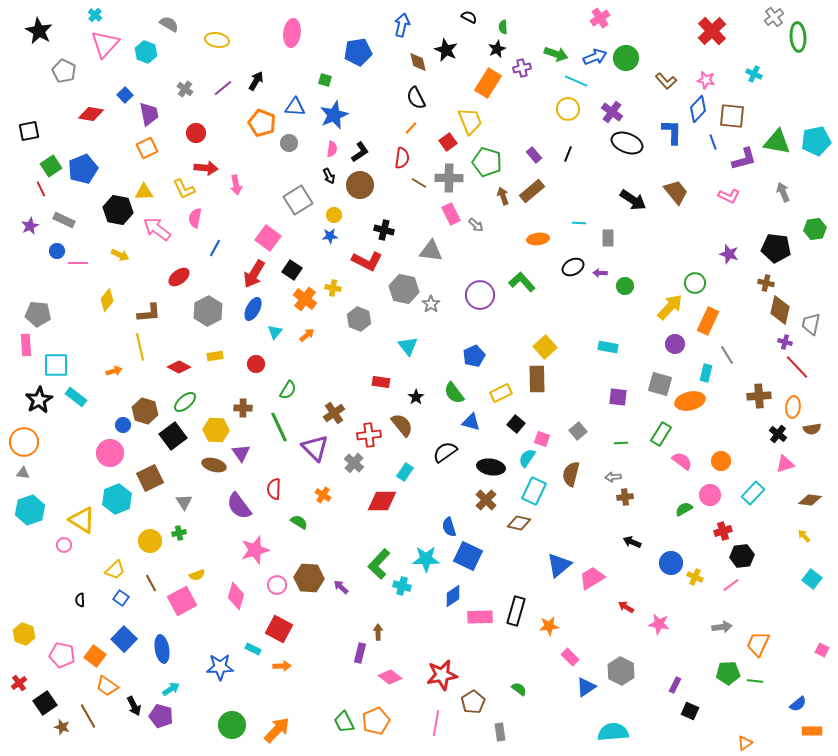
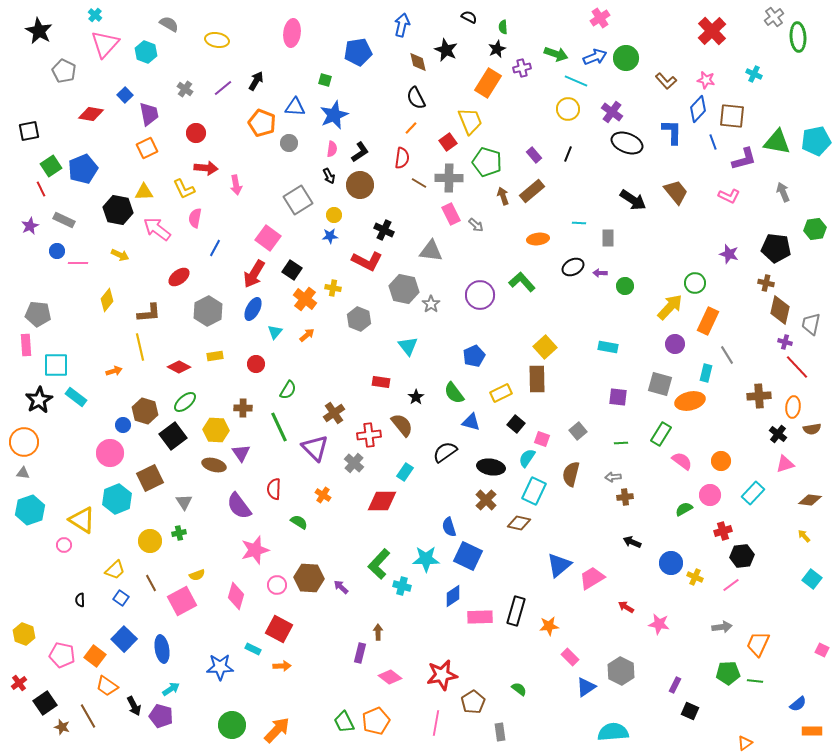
black cross at (384, 230): rotated 12 degrees clockwise
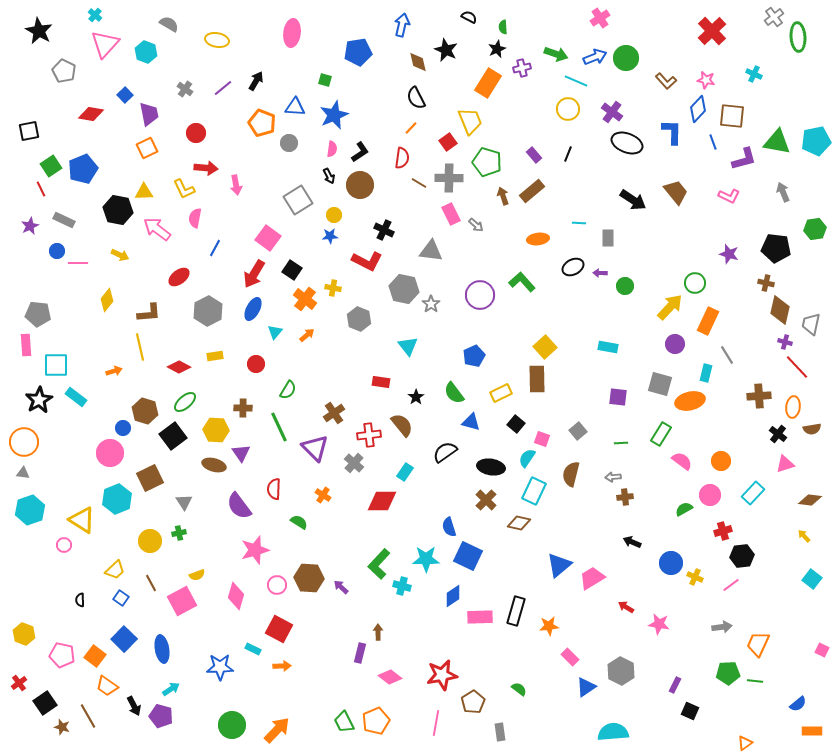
blue circle at (123, 425): moved 3 px down
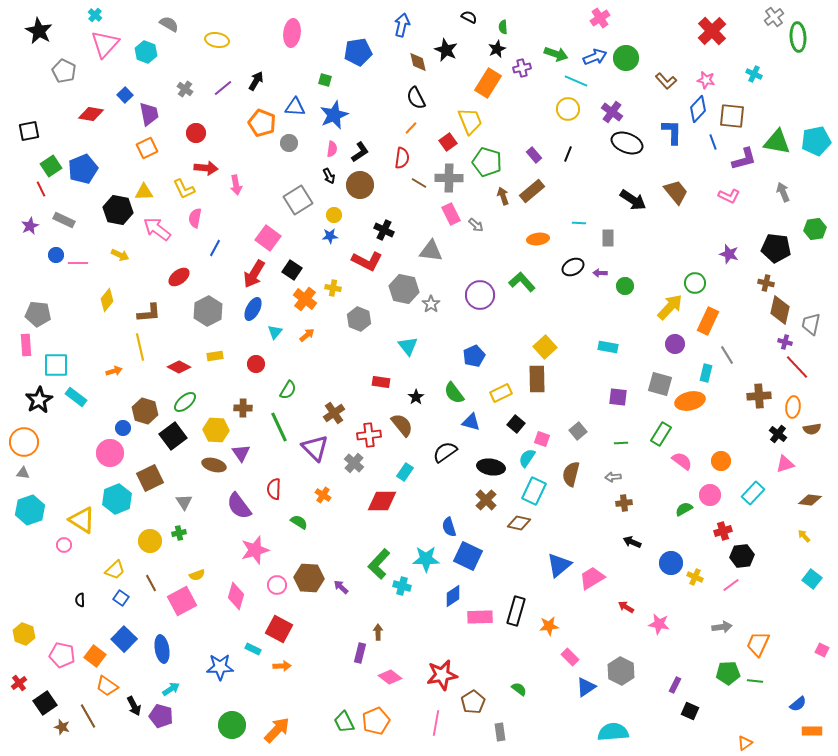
blue circle at (57, 251): moved 1 px left, 4 px down
brown cross at (625, 497): moved 1 px left, 6 px down
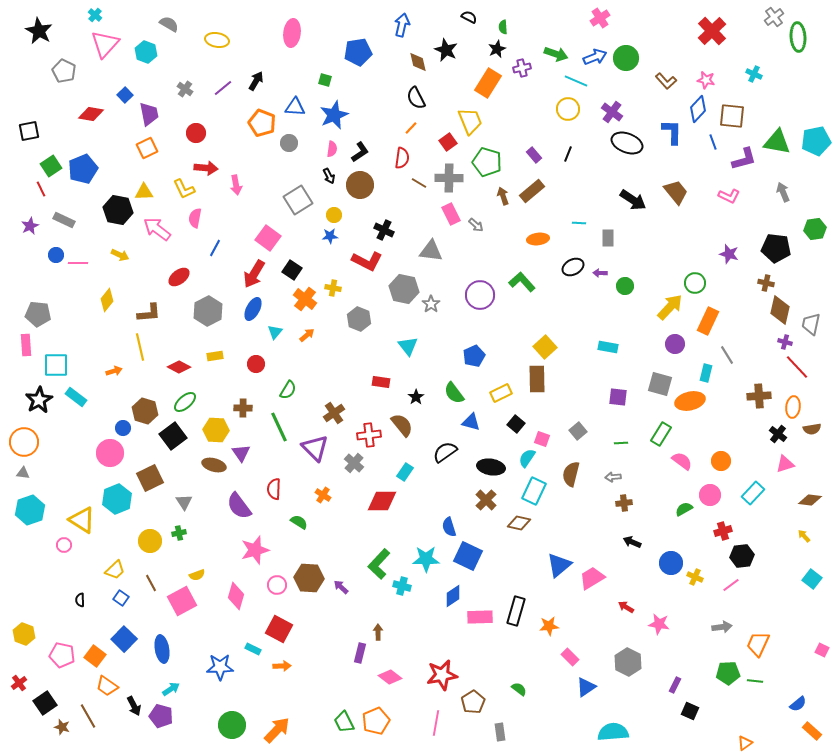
gray hexagon at (621, 671): moved 7 px right, 9 px up
orange rectangle at (812, 731): rotated 42 degrees clockwise
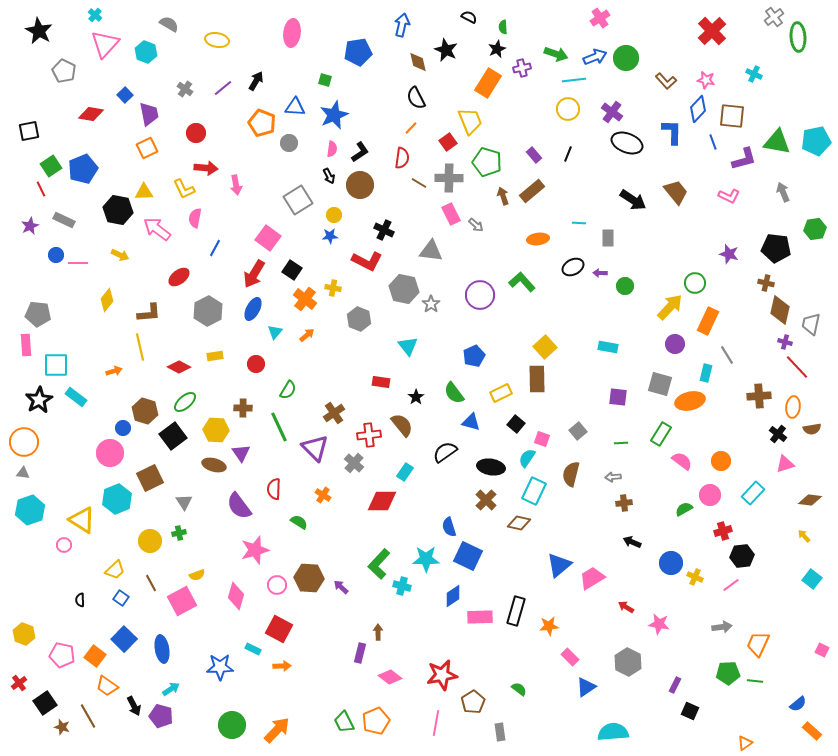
cyan line at (576, 81): moved 2 px left, 1 px up; rotated 30 degrees counterclockwise
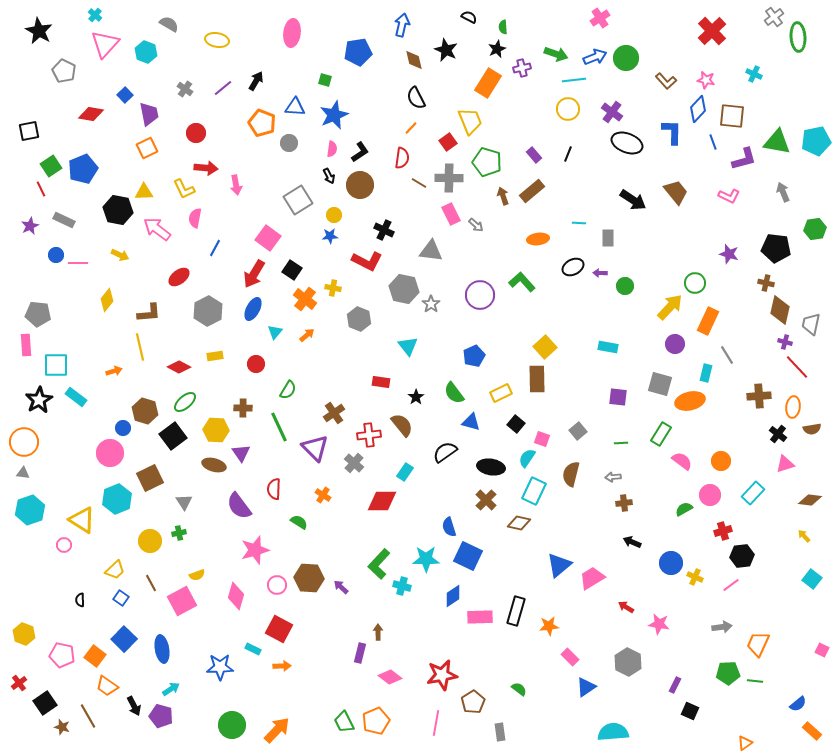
brown diamond at (418, 62): moved 4 px left, 2 px up
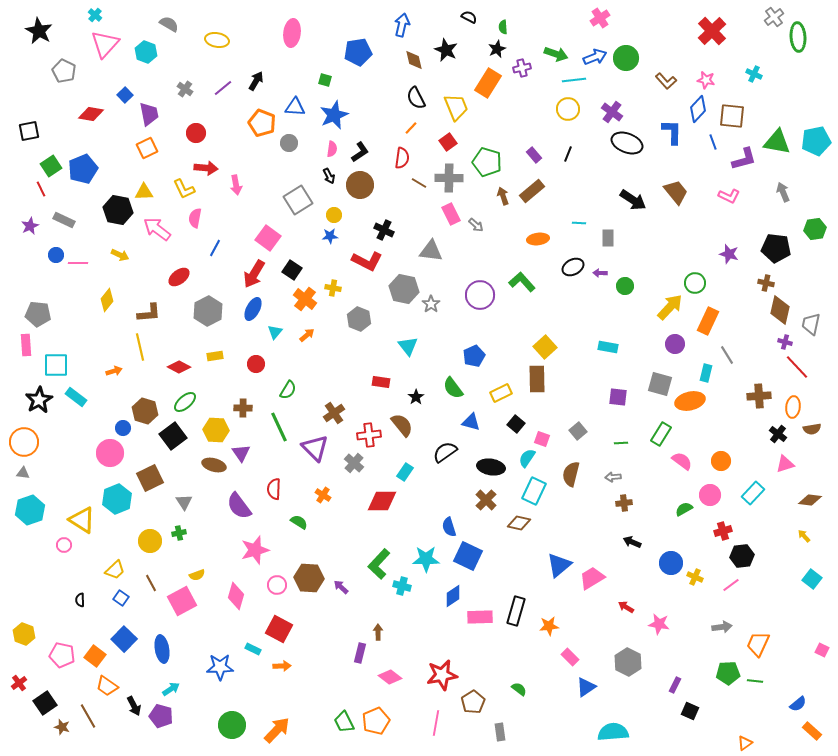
yellow trapezoid at (470, 121): moved 14 px left, 14 px up
green semicircle at (454, 393): moved 1 px left, 5 px up
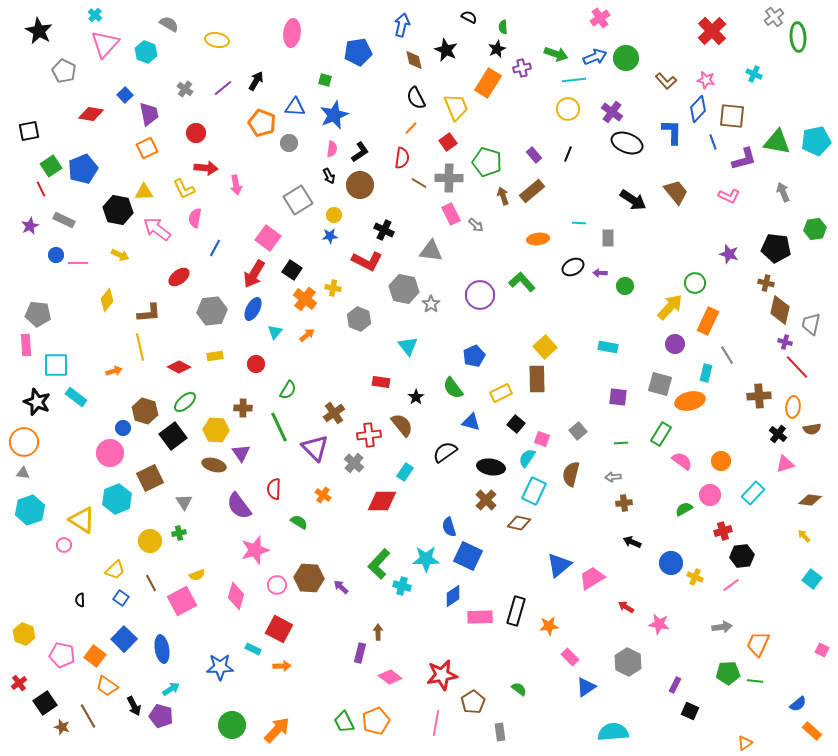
gray hexagon at (208, 311): moved 4 px right; rotated 20 degrees clockwise
black star at (39, 400): moved 2 px left, 2 px down; rotated 20 degrees counterclockwise
